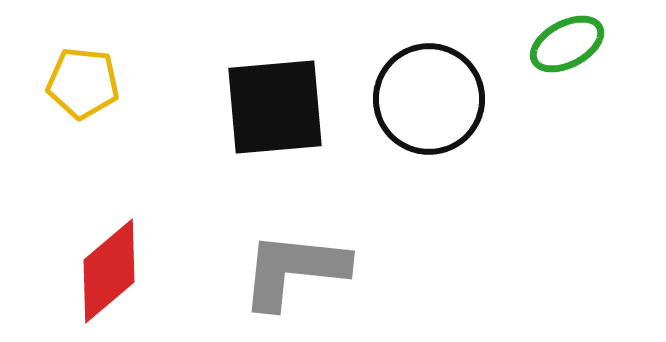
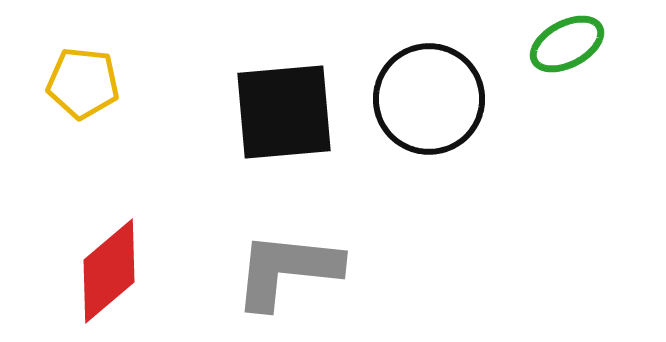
black square: moved 9 px right, 5 px down
gray L-shape: moved 7 px left
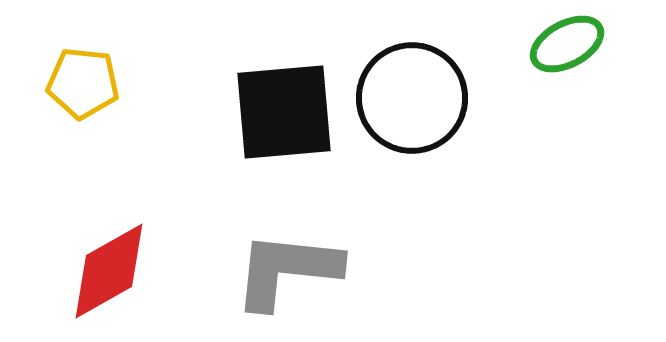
black circle: moved 17 px left, 1 px up
red diamond: rotated 11 degrees clockwise
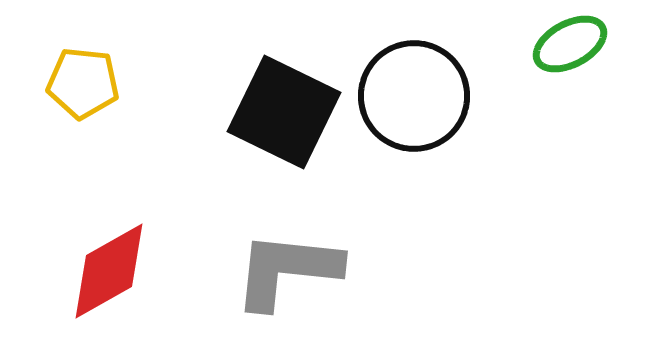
green ellipse: moved 3 px right
black circle: moved 2 px right, 2 px up
black square: rotated 31 degrees clockwise
